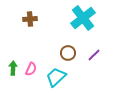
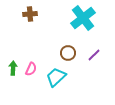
brown cross: moved 5 px up
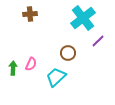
purple line: moved 4 px right, 14 px up
pink semicircle: moved 5 px up
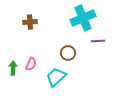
brown cross: moved 8 px down
cyan cross: rotated 15 degrees clockwise
purple line: rotated 40 degrees clockwise
